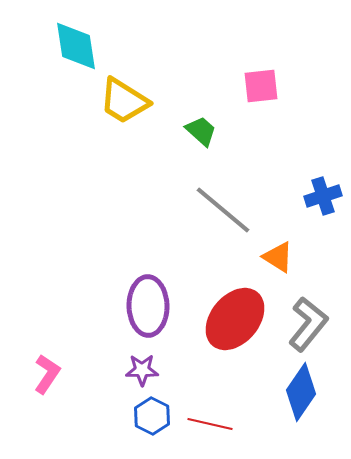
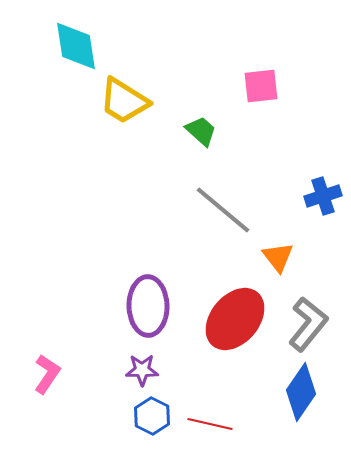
orange triangle: rotated 20 degrees clockwise
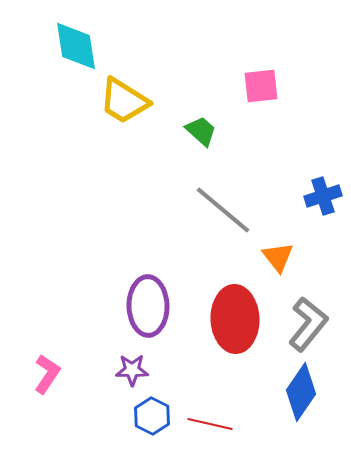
red ellipse: rotated 42 degrees counterclockwise
purple star: moved 10 px left
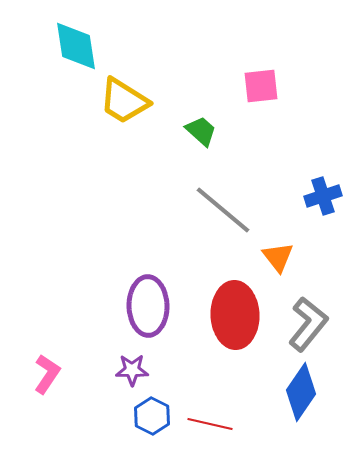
red ellipse: moved 4 px up
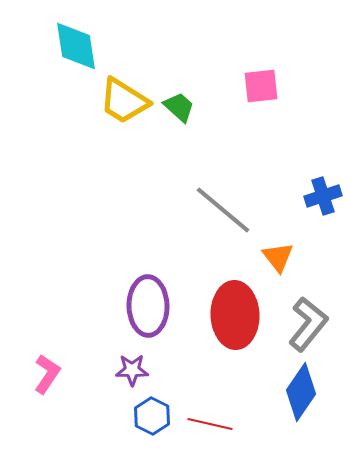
green trapezoid: moved 22 px left, 24 px up
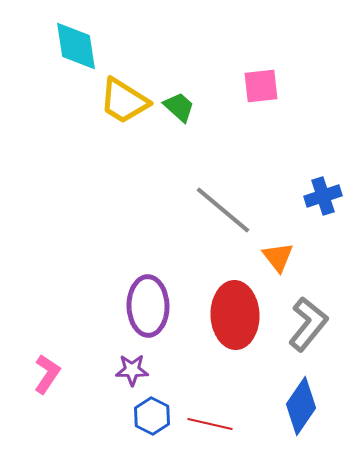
blue diamond: moved 14 px down
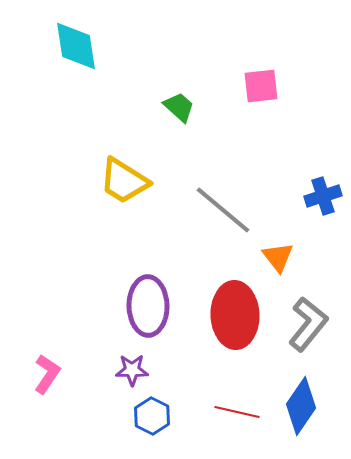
yellow trapezoid: moved 80 px down
red line: moved 27 px right, 12 px up
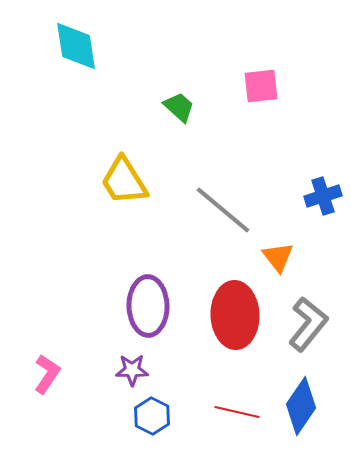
yellow trapezoid: rotated 26 degrees clockwise
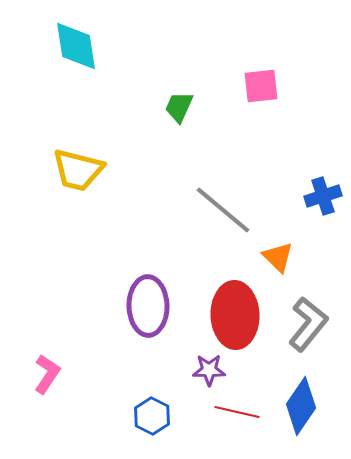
green trapezoid: rotated 108 degrees counterclockwise
yellow trapezoid: moved 46 px left, 11 px up; rotated 44 degrees counterclockwise
orange triangle: rotated 8 degrees counterclockwise
purple star: moved 77 px right
